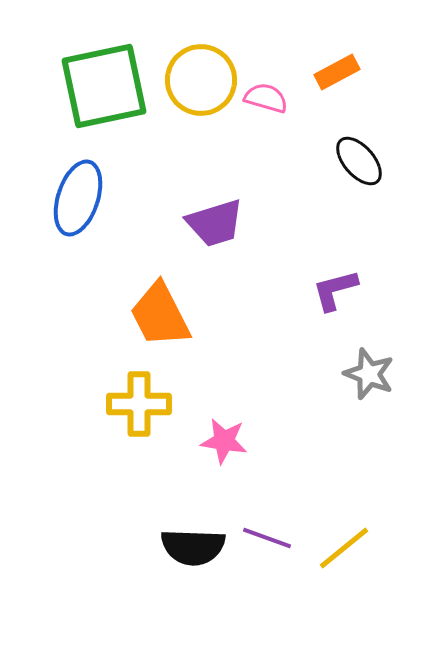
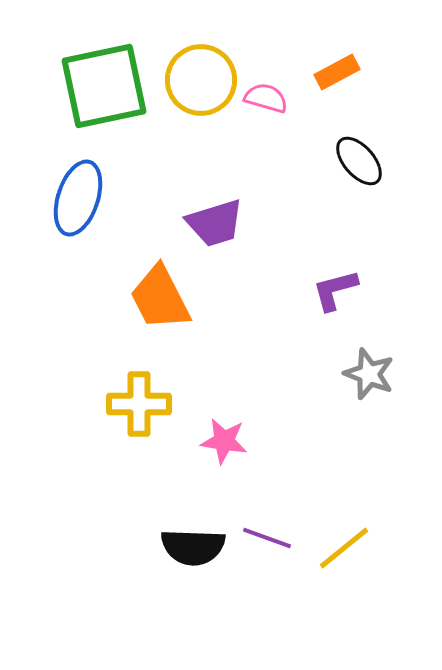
orange trapezoid: moved 17 px up
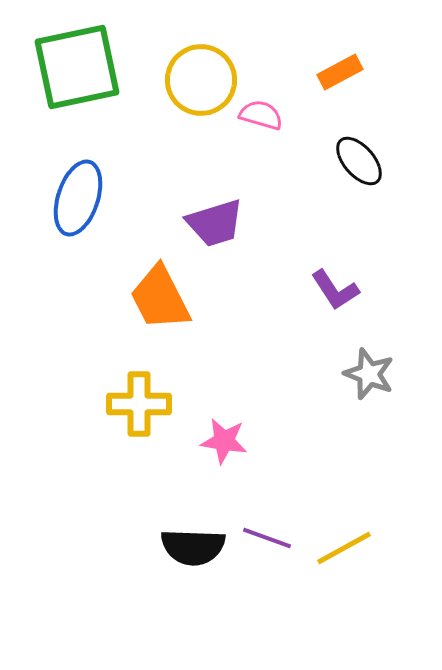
orange rectangle: moved 3 px right
green square: moved 27 px left, 19 px up
pink semicircle: moved 5 px left, 17 px down
purple L-shape: rotated 108 degrees counterclockwise
yellow line: rotated 10 degrees clockwise
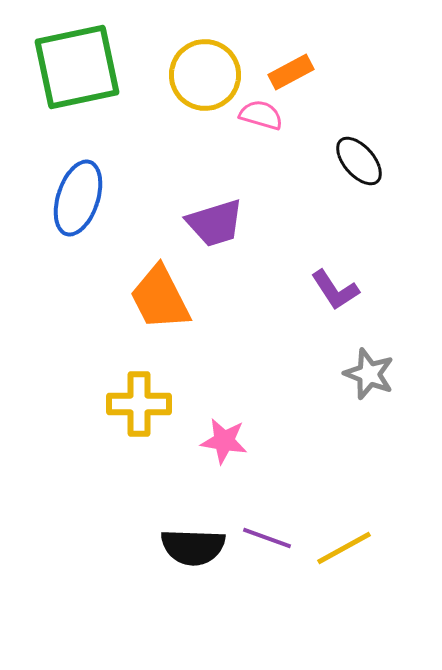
orange rectangle: moved 49 px left
yellow circle: moved 4 px right, 5 px up
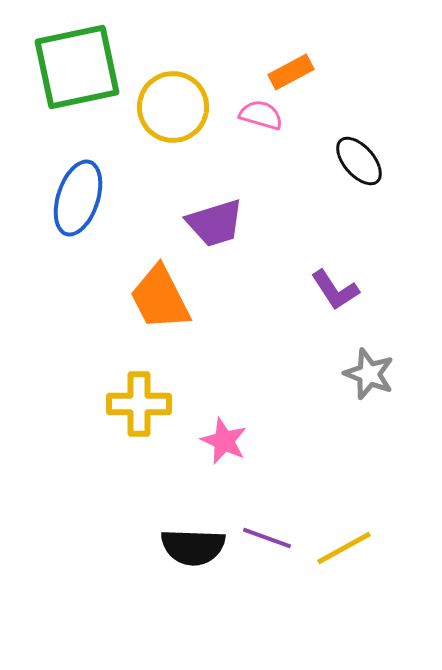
yellow circle: moved 32 px left, 32 px down
pink star: rotated 15 degrees clockwise
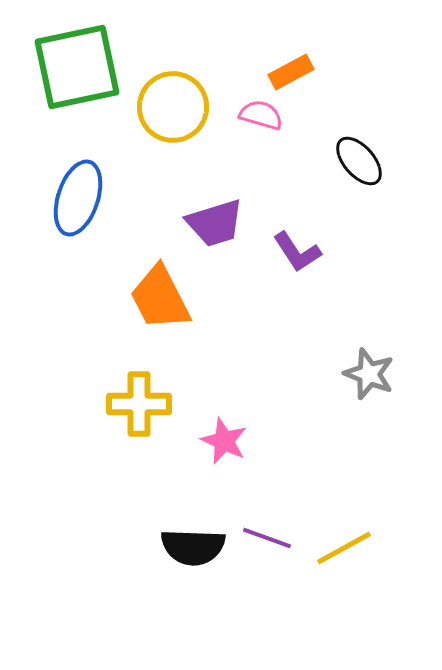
purple L-shape: moved 38 px left, 38 px up
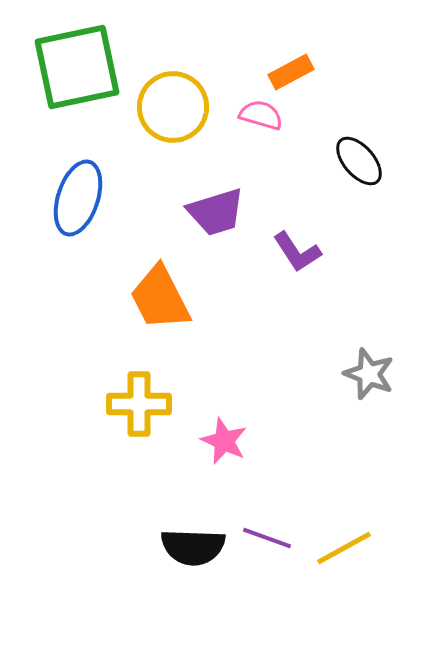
purple trapezoid: moved 1 px right, 11 px up
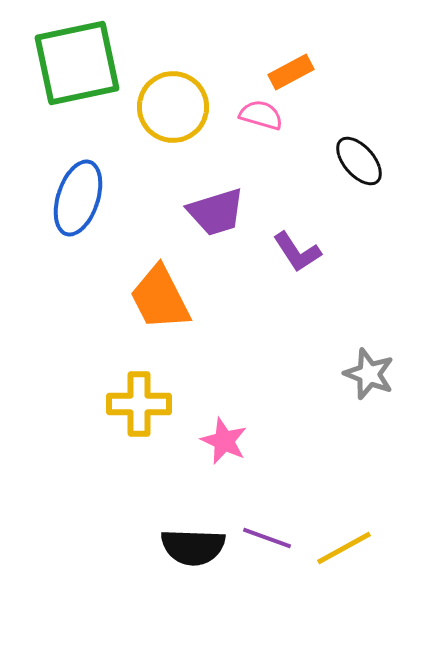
green square: moved 4 px up
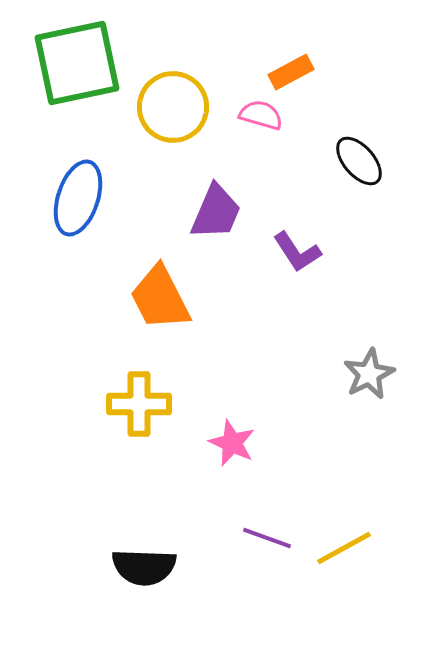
purple trapezoid: rotated 50 degrees counterclockwise
gray star: rotated 24 degrees clockwise
pink star: moved 8 px right, 2 px down
black semicircle: moved 49 px left, 20 px down
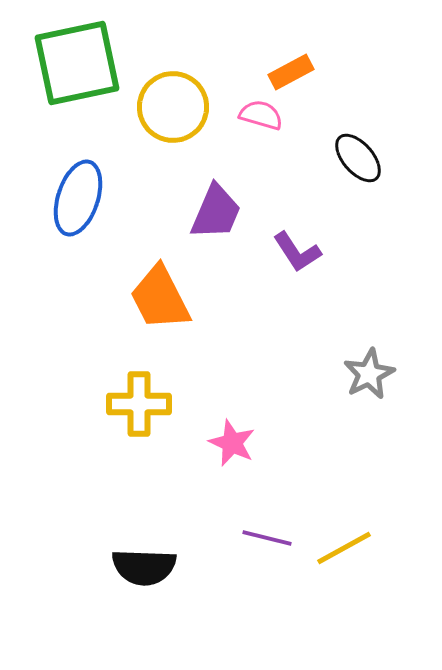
black ellipse: moved 1 px left, 3 px up
purple line: rotated 6 degrees counterclockwise
